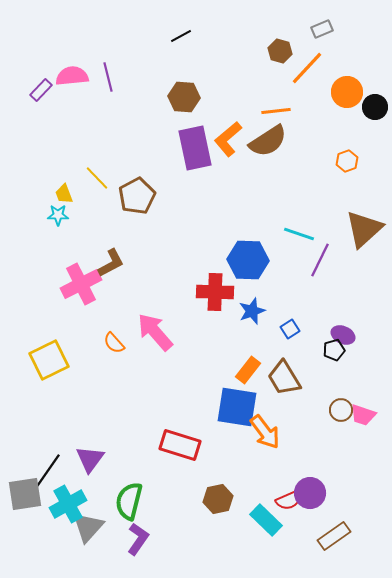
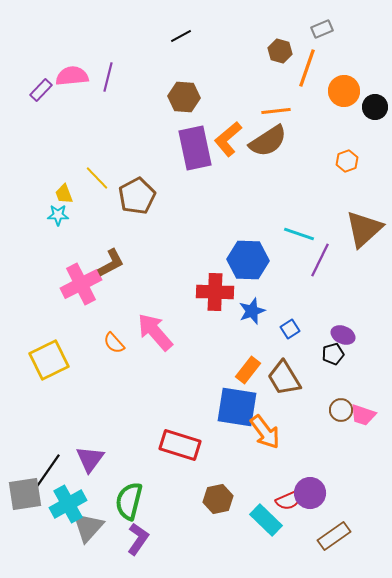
orange line at (307, 68): rotated 24 degrees counterclockwise
purple line at (108, 77): rotated 28 degrees clockwise
orange circle at (347, 92): moved 3 px left, 1 px up
black pentagon at (334, 350): moved 1 px left, 4 px down
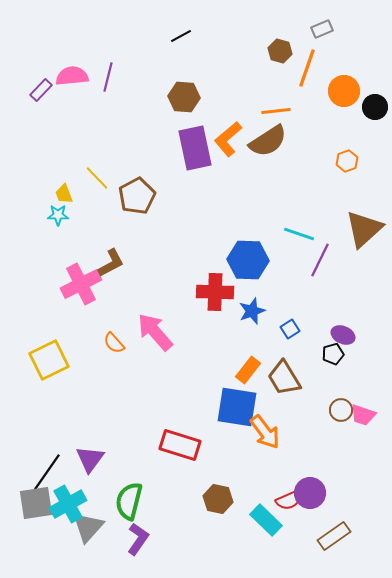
gray square at (25, 494): moved 11 px right, 9 px down
brown hexagon at (218, 499): rotated 24 degrees clockwise
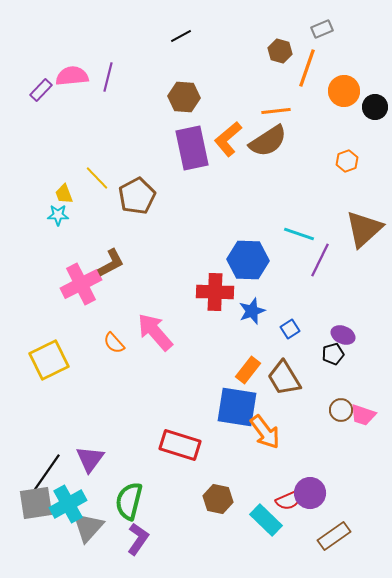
purple rectangle at (195, 148): moved 3 px left
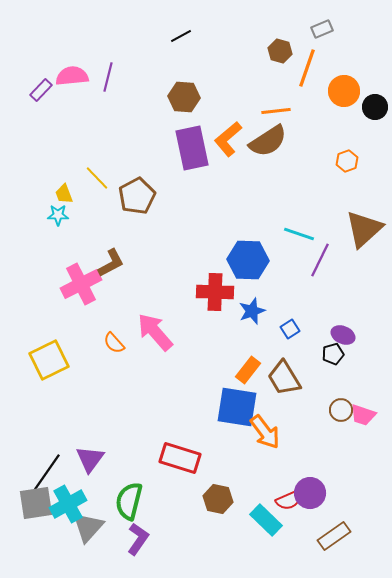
red rectangle at (180, 445): moved 13 px down
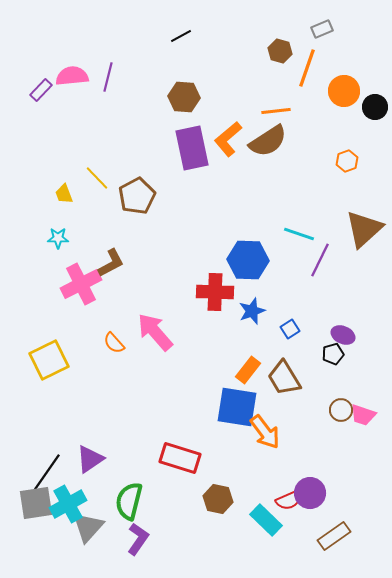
cyan star at (58, 215): moved 23 px down
purple triangle at (90, 459): rotated 20 degrees clockwise
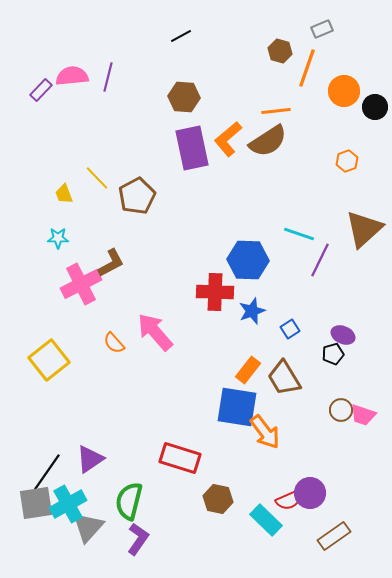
yellow square at (49, 360): rotated 12 degrees counterclockwise
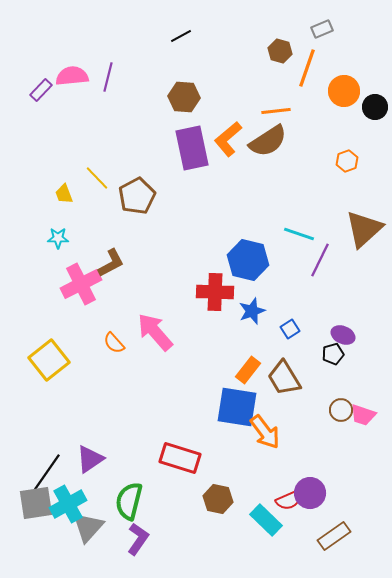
blue hexagon at (248, 260): rotated 12 degrees clockwise
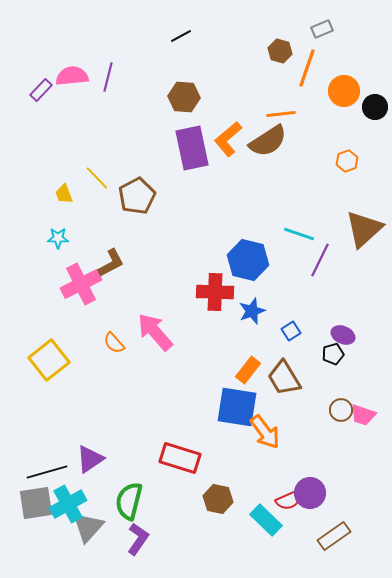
orange line at (276, 111): moved 5 px right, 3 px down
blue square at (290, 329): moved 1 px right, 2 px down
black line at (47, 472): rotated 39 degrees clockwise
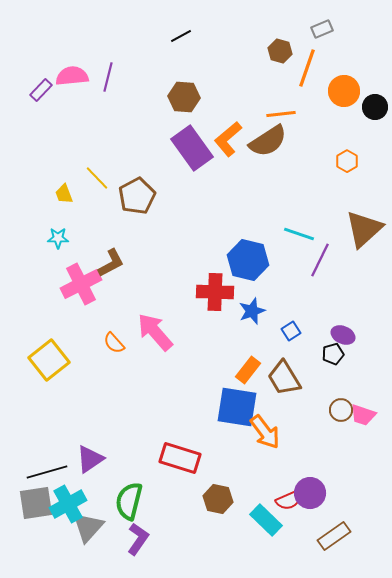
purple rectangle at (192, 148): rotated 24 degrees counterclockwise
orange hexagon at (347, 161): rotated 10 degrees counterclockwise
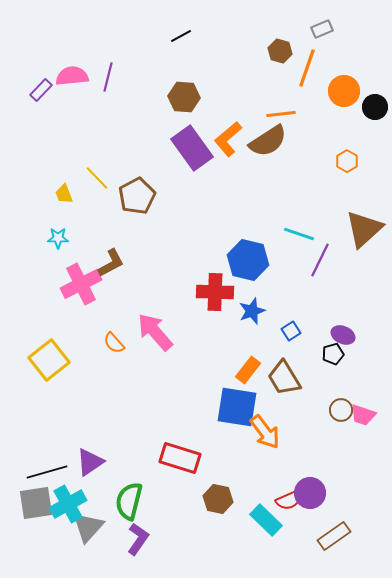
purple triangle at (90, 459): moved 3 px down
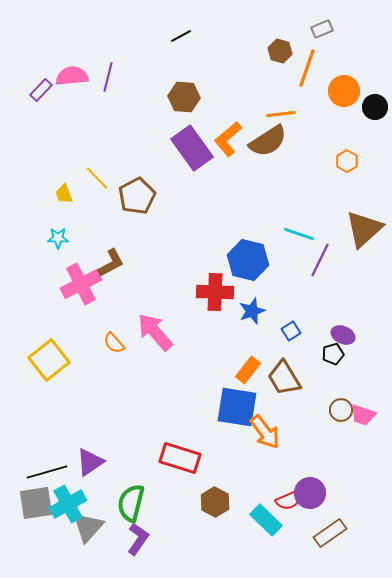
brown hexagon at (218, 499): moved 3 px left, 3 px down; rotated 16 degrees clockwise
green semicircle at (129, 501): moved 2 px right, 2 px down
brown rectangle at (334, 536): moved 4 px left, 3 px up
